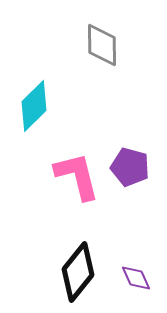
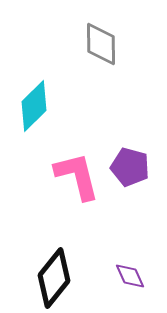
gray diamond: moved 1 px left, 1 px up
black diamond: moved 24 px left, 6 px down
purple diamond: moved 6 px left, 2 px up
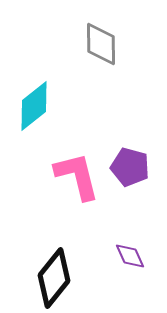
cyan diamond: rotated 6 degrees clockwise
purple diamond: moved 20 px up
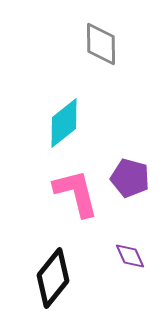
cyan diamond: moved 30 px right, 17 px down
purple pentagon: moved 11 px down
pink L-shape: moved 1 px left, 17 px down
black diamond: moved 1 px left
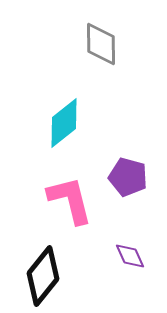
purple pentagon: moved 2 px left, 1 px up
pink L-shape: moved 6 px left, 7 px down
black diamond: moved 10 px left, 2 px up
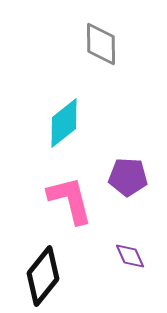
purple pentagon: rotated 12 degrees counterclockwise
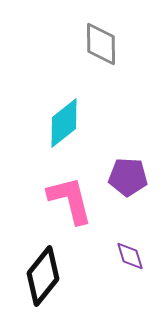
purple diamond: rotated 8 degrees clockwise
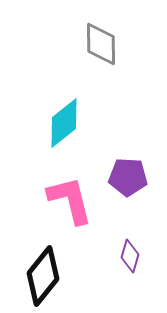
purple diamond: rotated 32 degrees clockwise
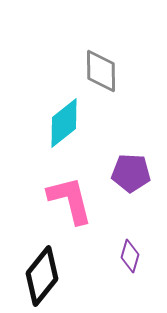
gray diamond: moved 27 px down
purple pentagon: moved 3 px right, 4 px up
black diamond: moved 1 px left
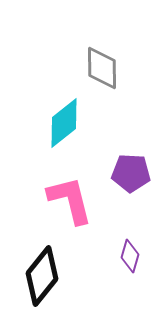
gray diamond: moved 1 px right, 3 px up
